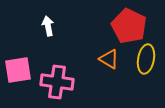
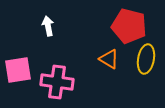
red pentagon: rotated 12 degrees counterclockwise
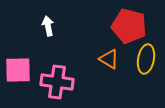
pink square: rotated 8 degrees clockwise
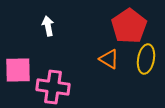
red pentagon: rotated 24 degrees clockwise
pink cross: moved 4 px left, 5 px down
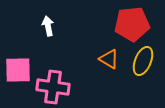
red pentagon: moved 3 px right, 2 px up; rotated 28 degrees clockwise
yellow ellipse: moved 3 px left, 2 px down; rotated 12 degrees clockwise
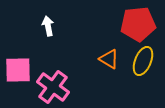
red pentagon: moved 6 px right
pink cross: rotated 28 degrees clockwise
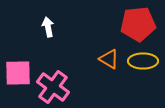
white arrow: moved 1 px down
yellow ellipse: rotated 68 degrees clockwise
pink square: moved 3 px down
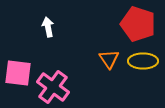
red pentagon: rotated 24 degrees clockwise
orange triangle: rotated 25 degrees clockwise
pink square: rotated 8 degrees clockwise
